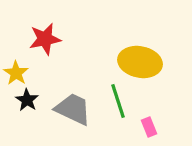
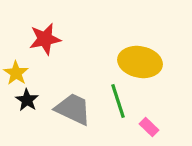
pink rectangle: rotated 24 degrees counterclockwise
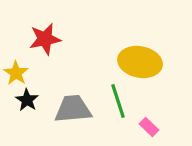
gray trapezoid: rotated 30 degrees counterclockwise
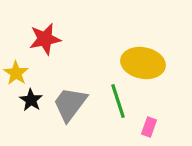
yellow ellipse: moved 3 px right, 1 px down
black star: moved 4 px right
gray trapezoid: moved 3 px left, 5 px up; rotated 48 degrees counterclockwise
pink rectangle: rotated 66 degrees clockwise
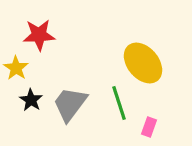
red star: moved 6 px left, 4 px up; rotated 8 degrees clockwise
yellow ellipse: rotated 39 degrees clockwise
yellow star: moved 5 px up
green line: moved 1 px right, 2 px down
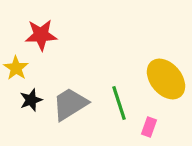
red star: moved 2 px right
yellow ellipse: moved 23 px right, 16 px down
black star: rotated 20 degrees clockwise
gray trapezoid: rotated 21 degrees clockwise
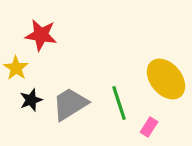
red star: rotated 12 degrees clockwise
pink rectangle: rotated 12 degrees clockwise
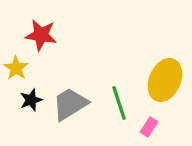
yellow ellipse: moved 1 px left, 1 px down; rotated 63 degrees clockwise
